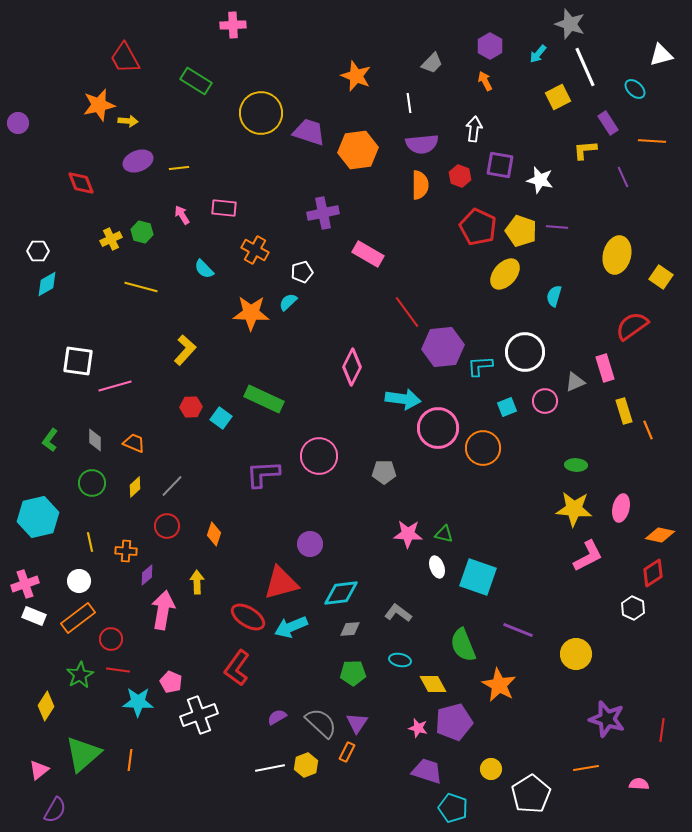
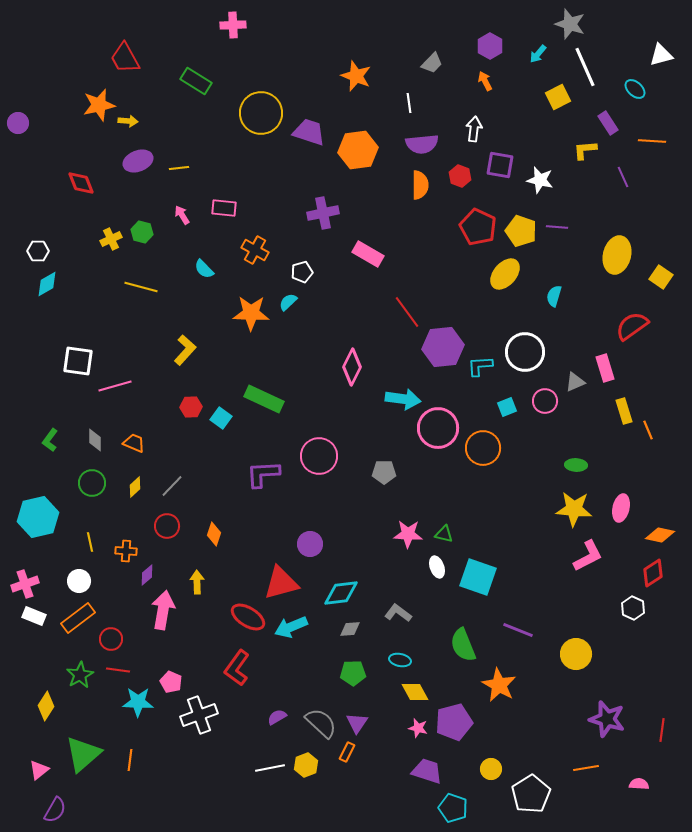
yellow diamond at (433, 684): moved 18 px left, 8 px down
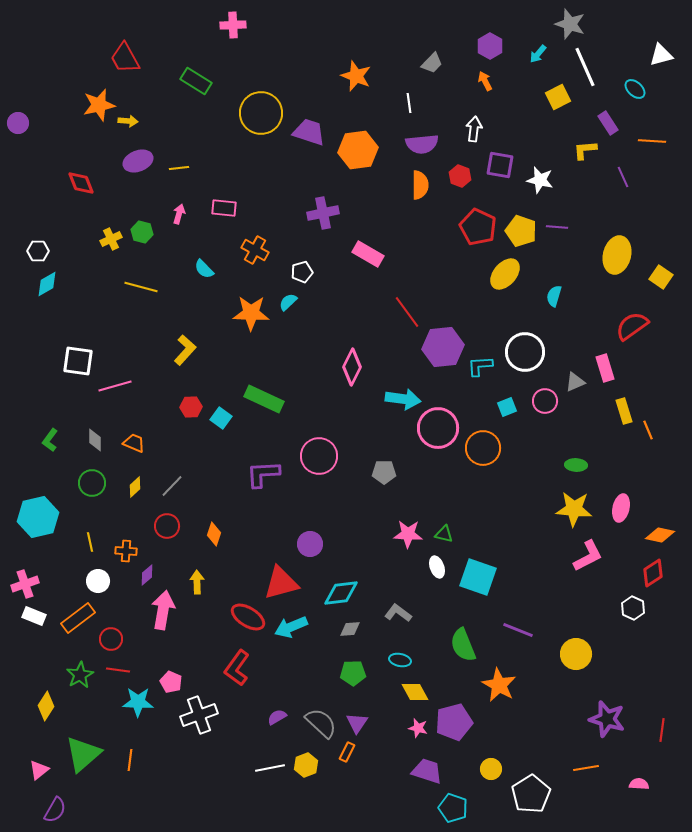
pink arrow at (182, 215): moved 3 px left, 1 px up; rotated 48 degrees clockwise
white circle at (79, 581): moved 19 px right
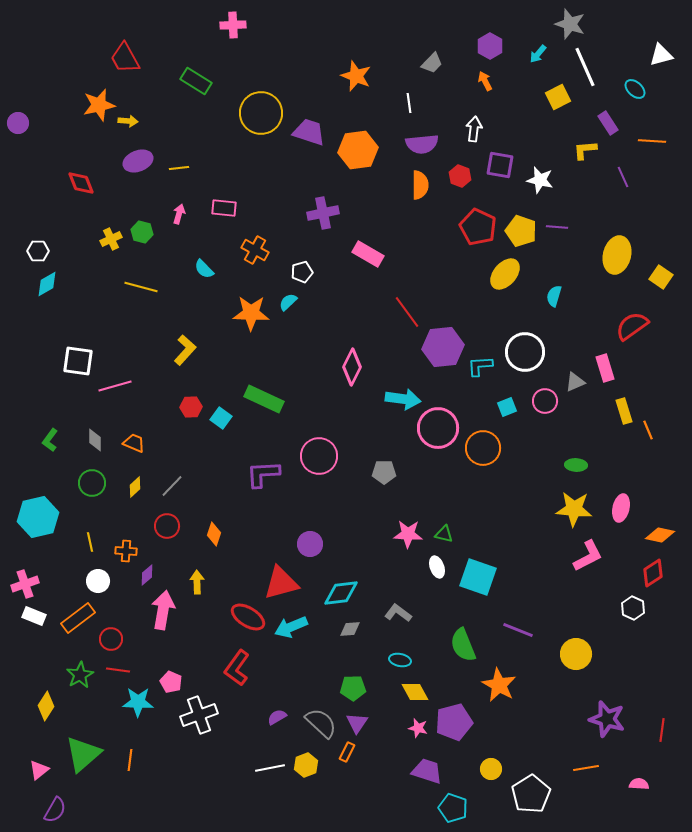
green pentagon at (353, 673): moved 15 px down
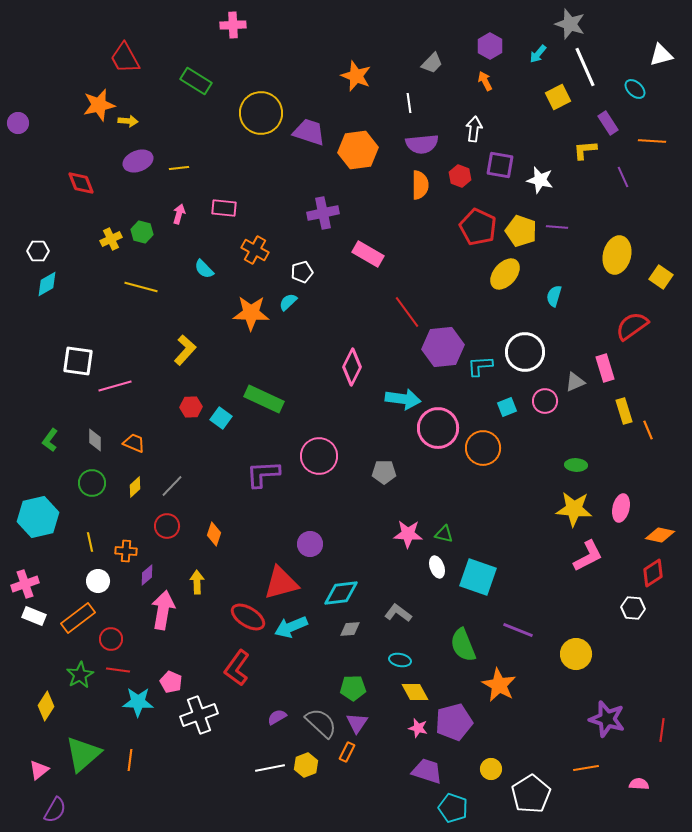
white hexagon at (633, 608): rotated 20 degrees counterclockwise
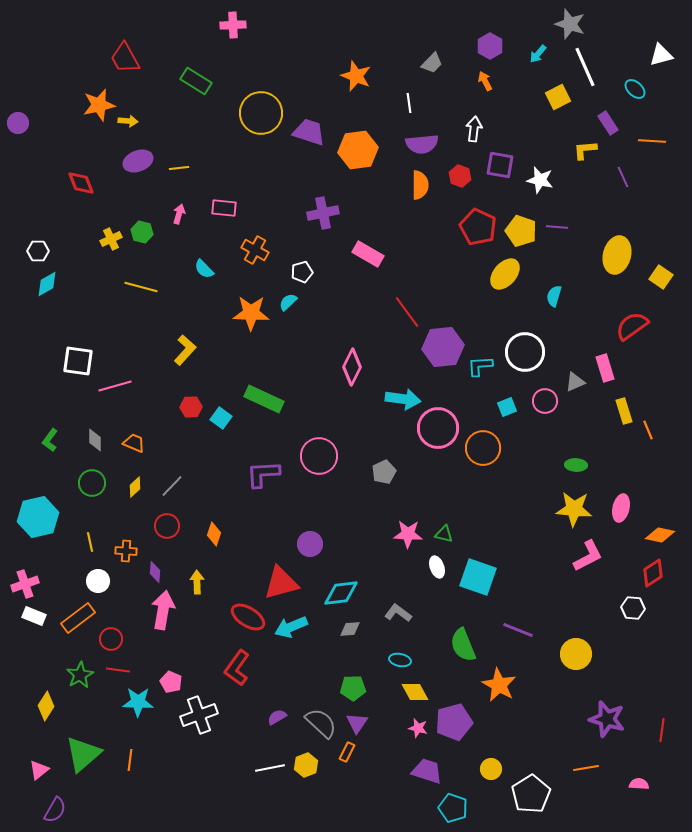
gray pentagon at (384, 472): rotated 25 degrees counterclockwise
purple diamond at (147, 575): moved 8 px right, 3 px up; rotated 45 degrees counterclockwise
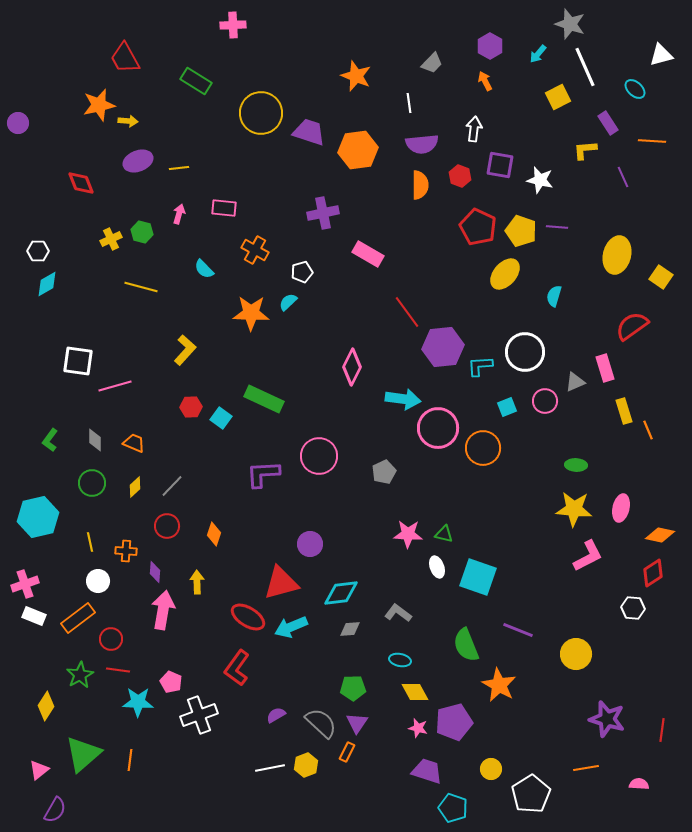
green semicircle at (463, 645): moved 3 px right
purple semicircle at (277, 717): moved 1 px left, 2 px up
